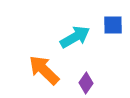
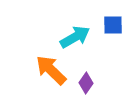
orange arrow: moved 7 px right
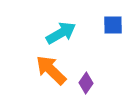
cyan arrow: moved 14 px left, 4 px up
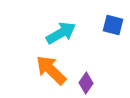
blue square: rotated 15 degrees clockwise
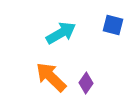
orange arrow: moved 7 px down
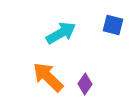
orange arrow: moved 3 px left
purple diamond: moved 1 px left, 1 px down
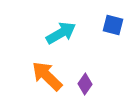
orange arrow: moved 1 px left, 1 px up
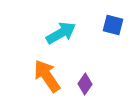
orange arrow: rotated 12 degrees clockwise
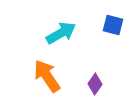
purple diamond: moved 10 px right
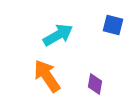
cyan arrow: moved 3 px left, 2 px down
purple diamond: rotated 25 degrees counterclockwise
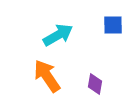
blue square: rotated 15 degrees counterclockwise
